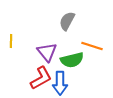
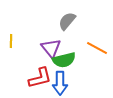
gray semicircle: rotated 12 degrees clockwise
orange line: moved 5 px right, 2 px down; rotated 10 degrees clockwise
purple triangle: moved 4 px right, 4 px up
green semicircle: moved 8 px left
red L-shape: moved 1 px left; rotated 15 degrees clockwise
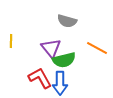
gray semicircle: rotated 114 degrees counterclockwise
red L-shape: rotated 105 degrees counterclockwise
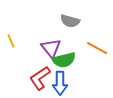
gray semicircle: moved 3 px right
yellow line: rotated 24 degrees counterclockwise
red L-shape: rotated 95 degrees counterclockwise
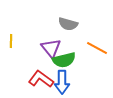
gray semicircle: moved 2 px left, 3 px down
yellow line: rotated 24 degrees clockwise
red L-shape: moved 1 px right, 1 px down; rotated 70 degrees clockwise
blue arrow: moved 2 px right, 1 px up
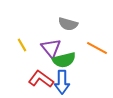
yellow line: moved 11 px right, 4 px down; rotated 32 degrees counterclockwise
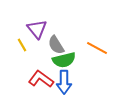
gray semicircle: moved 12 px left, 21 px down; rotated 42 degrees clockwise
purple triangle: moved 14 px left, 19 px up
blue arrow: moved 2 px right
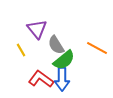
yellow line: moved 1 px left, 5 px down
green semicircle: rotated 25 degrees counterclockwise
blue arrow: moved 2 px left, 3 px up
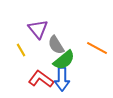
purple triangle: moved 1 px right
